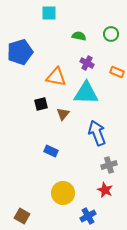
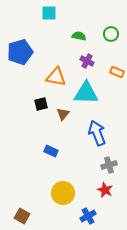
purple cross: moved 2 px up
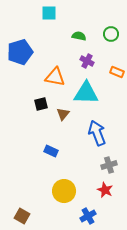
orange triangle: moved 1 px left
yellow circle: moved 1 px right, 2 px up
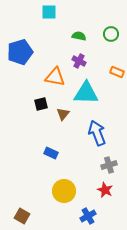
cyan square: moved 1 px up
purple cross: moved 8 px left
blue rectangle: moved 2 px down
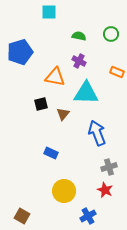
gray cross: moved 2 px down
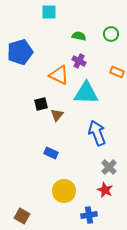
orange triangle: moved 4 px right, 2 px up; rotated 15 degrees clockwise
brown triangle: moved 6 px left, 1 px down
gray cross: rotated 28 degrees counterclockwise
blue cross: moved 1 px right, 1 px up; rotated 21 degrees clockwise
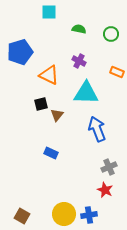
green semicircle: moved 7 px up
orange triangle: moved 10 px left
blue arrow: moved 4 px up
gray cross: rotated 21 degrees clockwise
yellow circle: moved 23 px down
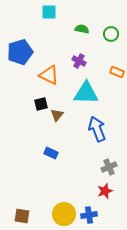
green semicircle: moved 3 px right
red star: moved 1 px down; rotated 28 degrees clockwise
brown square: rotated 21 degrees counterclockwise
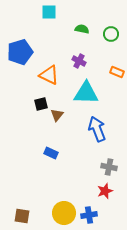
gray cross: rotated 35 degrees clockwise
yellow circle: moved 1 px up
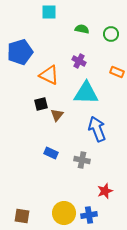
gray cross: moved 27 px left, 7 px up
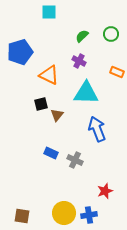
green semicircle: moved 7 px down; rotated 56 degrees counterclockwise
gray cross: moved 7 px left; rotated 14 degrees clockwise
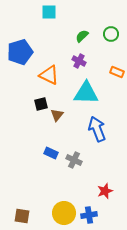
gray cross: moved 1 px left
